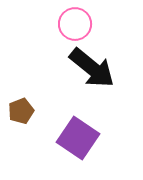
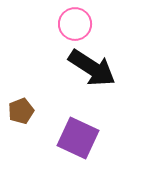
black arrow: rotated 6 degrees counterclockwise
purple square: rotated 9 degrees counterclockwise
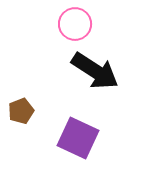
black arrow: moved 3 px right, 3 px down
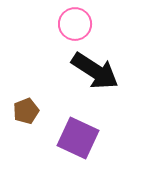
brown pentagon: moved 5 px right
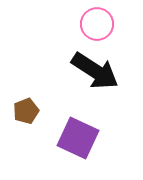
pink circle: moved 22 px right
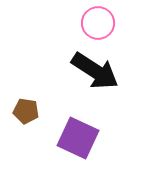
pink circle: moved 1 px right, 1 px up
brown pentagon: rotated 30 degrees clockwise
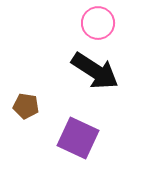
brown pentagon: moved 5 px up
